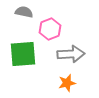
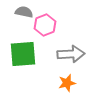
pink hexagon: moved 5 px left, 4 px up
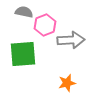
gray arrow: moved 14 px up
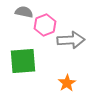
green square: moved 7 px down
orange star: rotated 18 degrees counterclockwise
